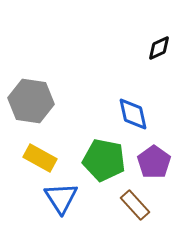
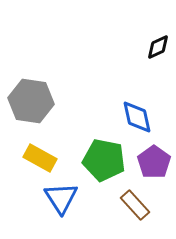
black diamond: moved 1 px left, 1 px up
blue diamond: moved 4 px right, 3 px down
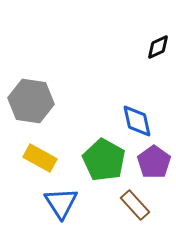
blue diamond: moved 4 px down
green pentagon: rotated 18 degrees clockwise
blue triangle: moved 5 px down
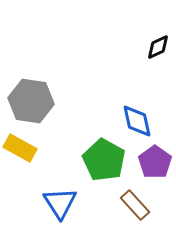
yellow rectangle: moved 20 px left, 10 px up
purple pentagon: moved 1 px right
blue triangle: moved 1 px left
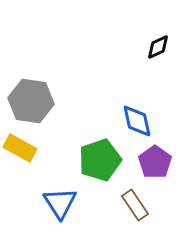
green pentagon: moved 4 px left; rotated 24 degrees clockwise
brown rectangle: rotated 8 degrees clockwise
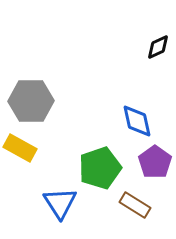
gray hexagon: rotated 9 degrees counterclockwise
green pentagon: moved 8 px down
brown rectangle: rotated 24 degrees counterclockwise
